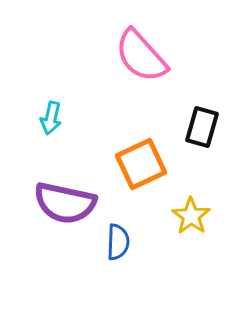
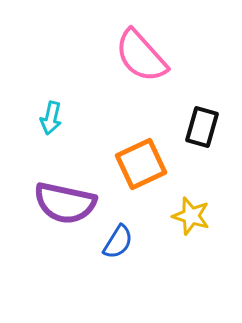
yellow star: rotated 18 degrees counterclockwise
blue semicircle: rotated 30 degrees clockwise
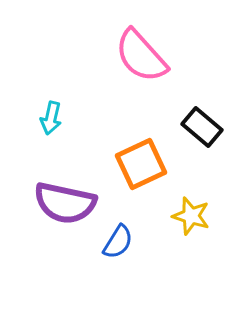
black rectangle: rotated 66 degrees counterclockwise
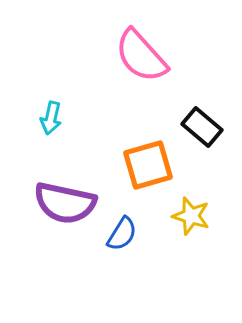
orange square: moved 7 px right, 1 px down; rotated 9 degrees clockwise
blue semicircle: moved 4 px right, 8 px up
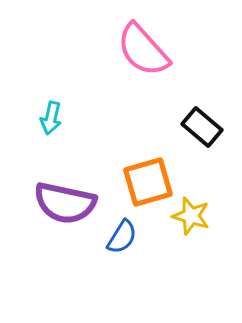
pink semicircle: moved 2 px right, 6 px up
orange square: moved 17 px down
blue semicircle: moved 3 px down
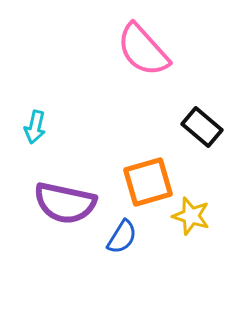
cyan arrow: moved 16 px left, 9 px down
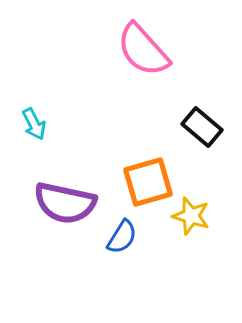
cyan arrow: moved 1 px left, 3 px up; rotated 40 degrees counterclockwise
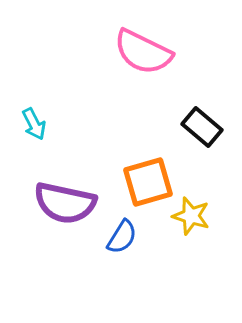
pink semicircle: moved 2 px down; rotated 22 degrees counterclockwise
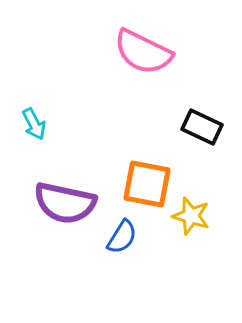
black rectangle: rotated 15 degrees counterclockwise
orange square: moved 1 px left, 2 px down; rotated 27 degrees clockwise
